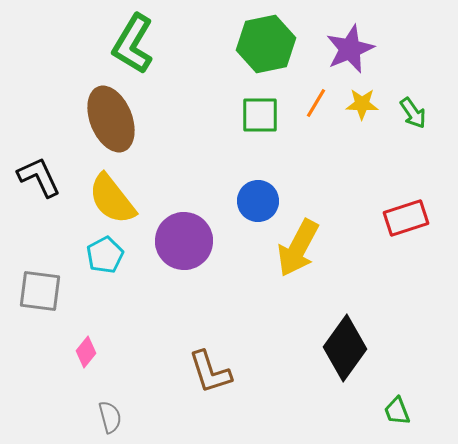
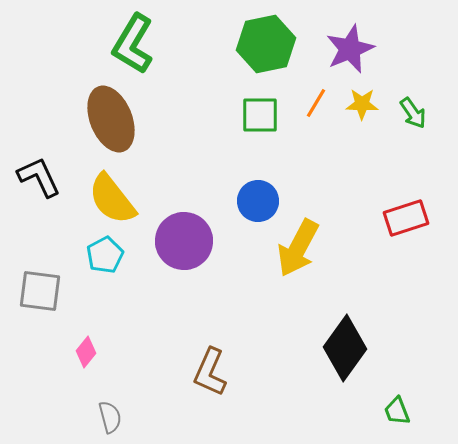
brown L-shape: rotated 42 degrees clockwise
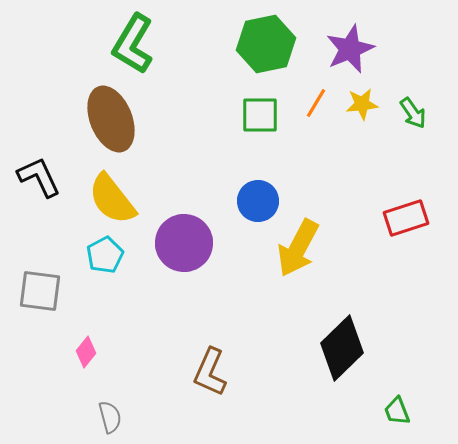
yellow star: rotated 8 degrees counterclockwise
purple circle: moved 2 px down
black diamond: moved 3 px left; rotated 10 degrees clockwise
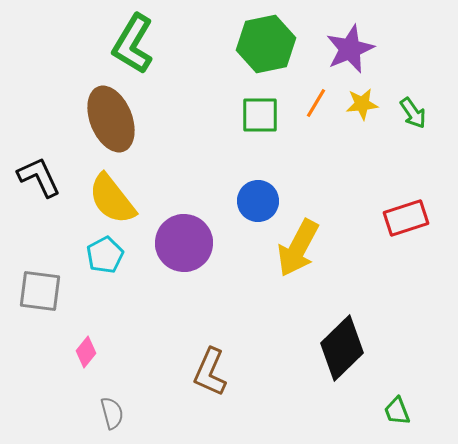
gray semicircle: moved 2 px right, 4 px up
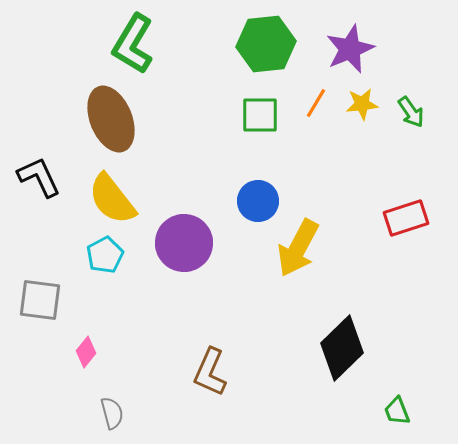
green hexagon: rotated 6 degrees clockwise
green arrow: moved 2 px left, 1 px up
gray square: moved 9 px down
